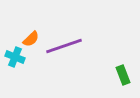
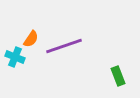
orange semicircle: rotated 12 degrees counterclockwise
green rectangle: moved 5 px left, 1 px down
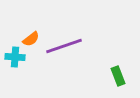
orange semicircle: rotated 18 degrees clockwise
cyan cross: rotated 18 degrees counterclockwise
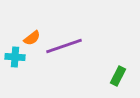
orange semicircle: moved 1 px right, 1 px up
green rectangle: rotated 48 degrees clockwise
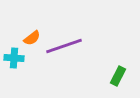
cyan cross: moved 1 px left, 1 px down
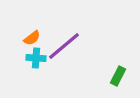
purple line: rotated 21 degrees counterclockwise
cyan cross: moved 22 px right
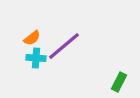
green rectangle: moved 1 px right, 6 px down
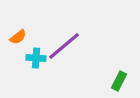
orange semicircle: moved 14 px left, 1 px up
green rectangle: moved 1 px up
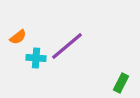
purple line: moved 3 px right
green rectangle: moved 2 px right, 2 px down
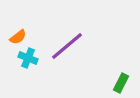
cyan cross: moved 8 px left; rotated 18 degrees clockwise
